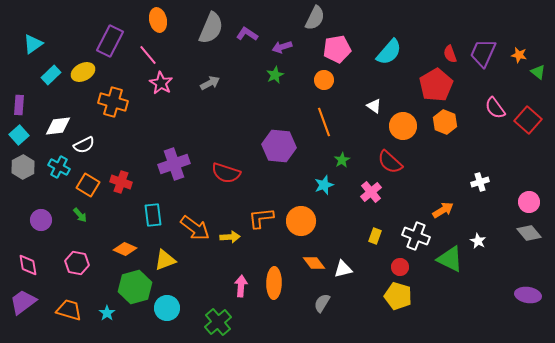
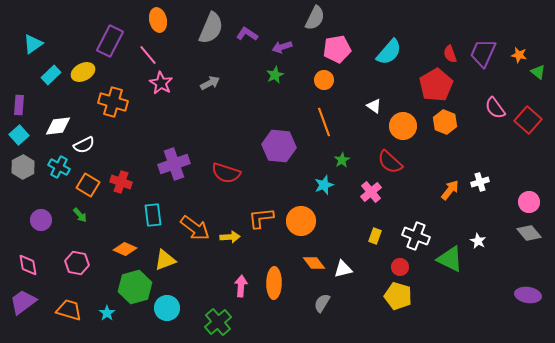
orange arrow at (443, 210): moved 7 px right, 20 px up; rotated 20 degrees counterclockwise
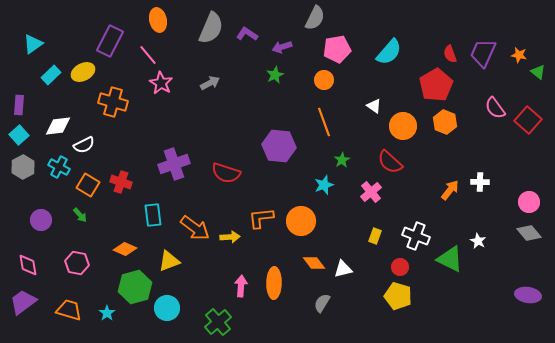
white cross at (480, 182): rotated 18 degrees clockwise
yellow triangle at (165, 260): moved 4 px right, 1 px down
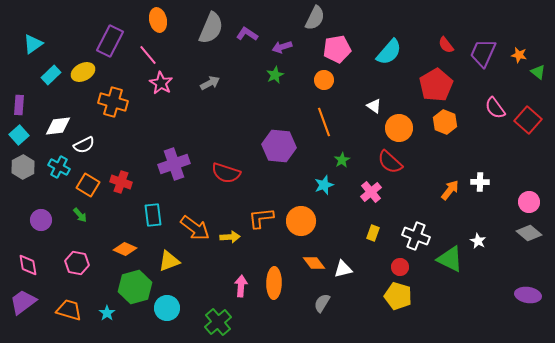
red semicircle at (450, 54): moved 4 px left, 9 px up; rotated 18 degrees counterclockwise
orange circle at (403, 126): moved 4 px left, 2 px down
gray diamond at (529, 233): rotated 10 degrees counterclockwise
yellow rectangle at (375, 236): moved 2 px left, 3 px up
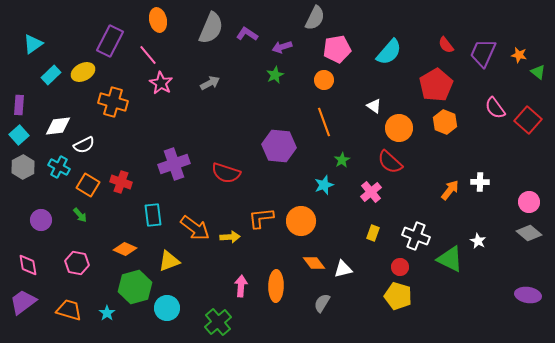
orange ellipse at (274, 283): moved 2 px right, 3 px down
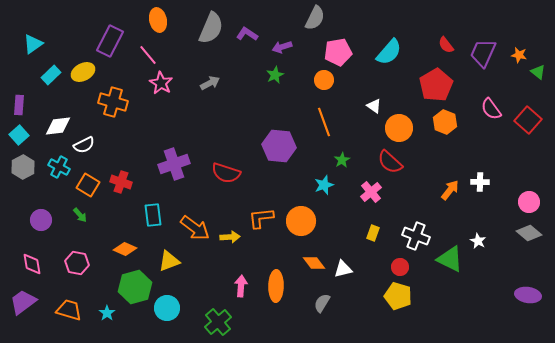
pink pentagon at (337, 49): moved 1 px right, 3 px down
pink semicircle at (495, 108): moved 4 px left, 1 px down
pink diamond at (28, 265): moved 4 px right, 1 px up
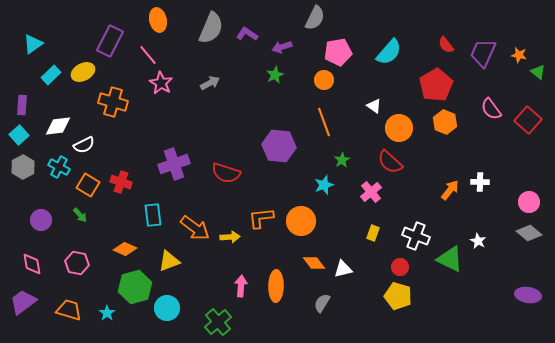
purple rectangle at (19, 105): moved 3 px right
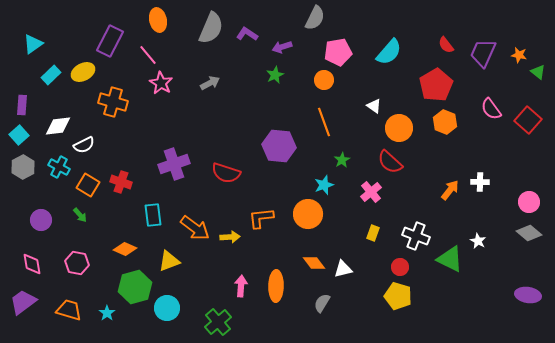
orange circle at (301, 221): moved 7 px right, 7 px up
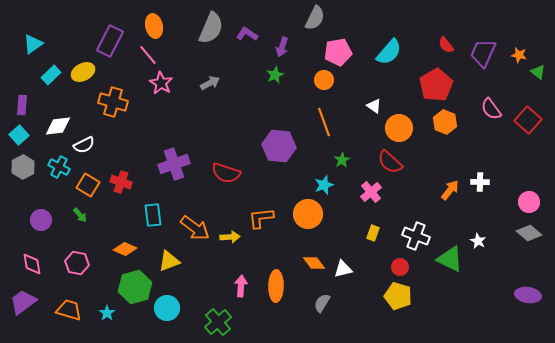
orange ellipse at (158, 20): moved 4 px left, 6 px down
purple arrow at (282, 47): rotated 54 degrees counterclockwise
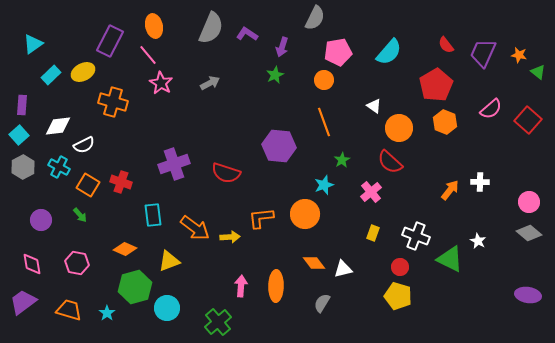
pink semicircle at (491, 109): rotated 95 degrees counterclockwise
orange circle at (308, 214): moved 3 px left
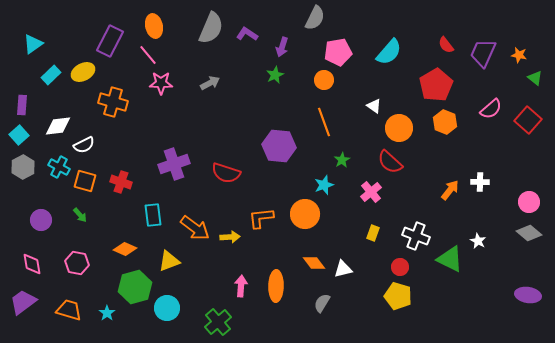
green triangle at (538, 72): moved 3 px left, 6 px down
pink star at (161, 83): rotated 30 degrees counterclockwise
orange square at (88, 185): moved 3 px left, 4 px up; rotated 15 degrees counterclockwise
